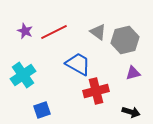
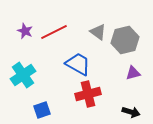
red cross: moved 8 px left, 3 px down
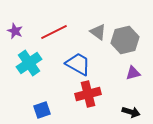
purple star: moved 10 px left
cyan cross: moved 6 px right, 12 px up
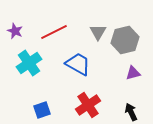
gray triangle: rotated 24 degrees clockwise
red cross: moved 11 px down; rotated 20 degrees counterclockwise
black arrow: rotated 132 degrees counterclockwise
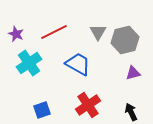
purple star: moved 1 px right, 3 px down
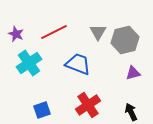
blue trapezoid: rotated 8 degrees counterclockwise
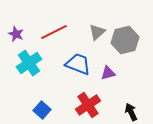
gray triangle: moved 1 px left; rotated 18 degrees clockwise
purple triangle: moved 25 px left
blue square: rotated 30 degrees counterclockwise
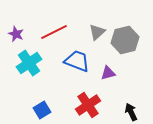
blue trapezoid: moved 1 px left, 3 px up
blue square: rotated 18 degrees clockwise
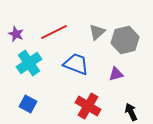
blue trapezoid: moved 1 px left, 3 px down
purple triangle: moved 8 px right, 1 px down
red cross: moved 1 px down; rotated 25 degrees counterclockwise
blue square: moved 14 px left, 6 px up; rotated 30 degrees counterclockwise
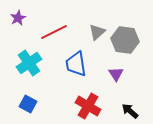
purple star: moved 2 px right, 16 px up; rotated 21 degrees clockwise
gray hexagon: rotated 20 degrees clockwise
blue trapezoid: rotated 120 degrees counterclockwise
purple triangle: rotated 49 degrees counterclockwise
black arrow: moved 1 px left, 1 px up; rotated 24 degrees counterclockwise
